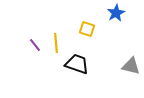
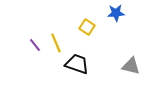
blue star: rotated 24 degrees clockwise
yellow square: moved 2 px up; rotated 14 degrees clockwise
yellow line: rotated 18 degrees counterclockwise
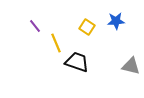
blue star: moved 8 px down
purple line: moved 19 px up
black trapezoid: moved 2 px up
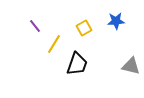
yellow square: moved 3 px left, 1 px down; rotated 28 degrees clockwise
yellow line: moved 2 px left, 1 px down; rotated 54 degrees clockwise
black trapezoid: moved 2 px down; rotated 90 degrees clockwise
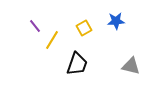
yellow line: moved 2 px left, 4 px up
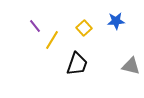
yellow square: rotated 14 degrees counterclockwise
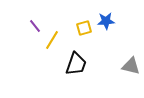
blue star: moved 10 px left
yellow square: rotated 28 degrees clockwise
black trapezoid: moved 1 px left
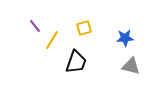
blue star: moved 19 px right, 17 px down
black trapezoid: moved 2 px up
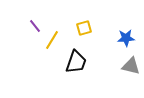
blue star: moved 1 px right
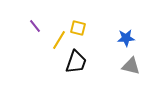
yellow square: moved 6 px left; rotated 28 degrees clockwise
yellow line: moved 7 px right
